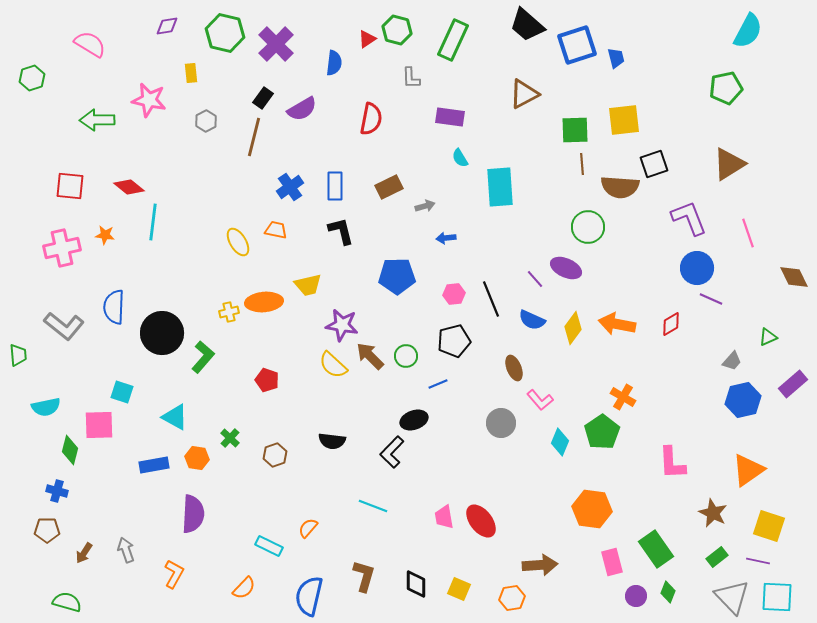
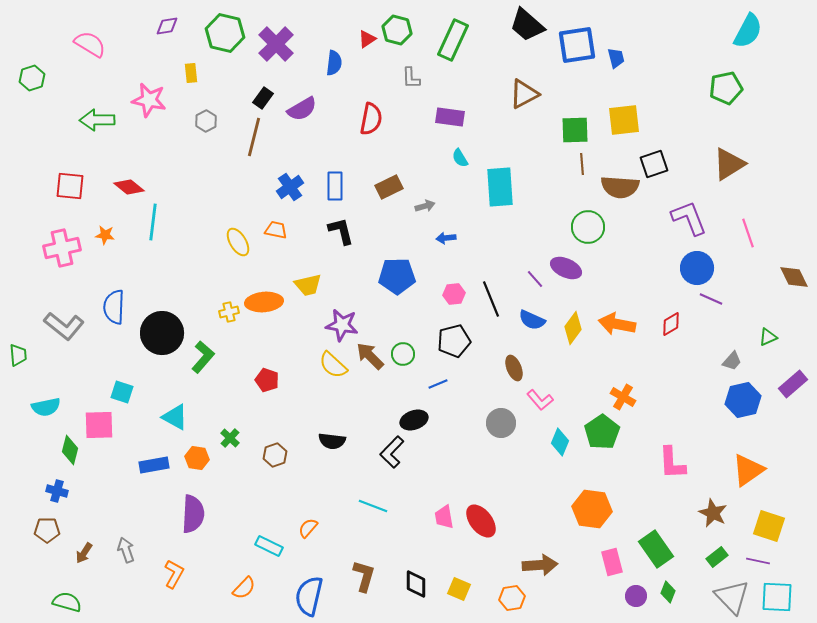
blue square at (577, 45): rotated 9 degrees clockwise
green circle at (406, 356): moved 3 px left, 2 px up
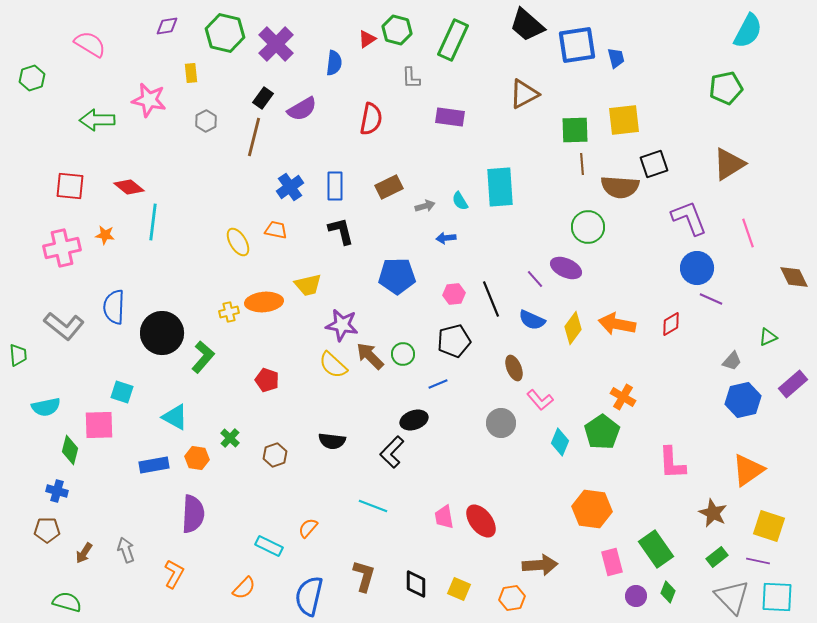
cyan semicircle at (460, 158): moved 43 px down
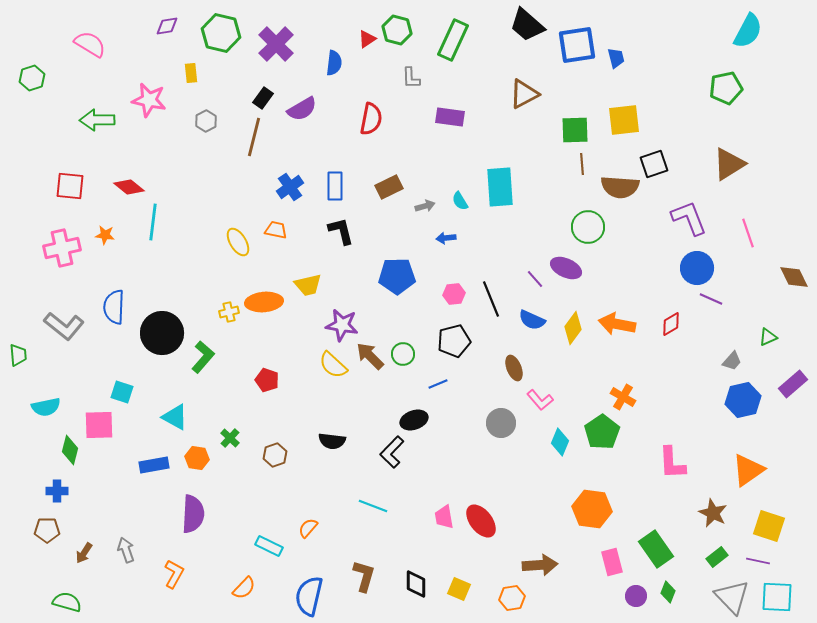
green hexagon at (225, 33): moved 4 px left
blue cross at (57, 491): rotated 15 degrees counterclockwise
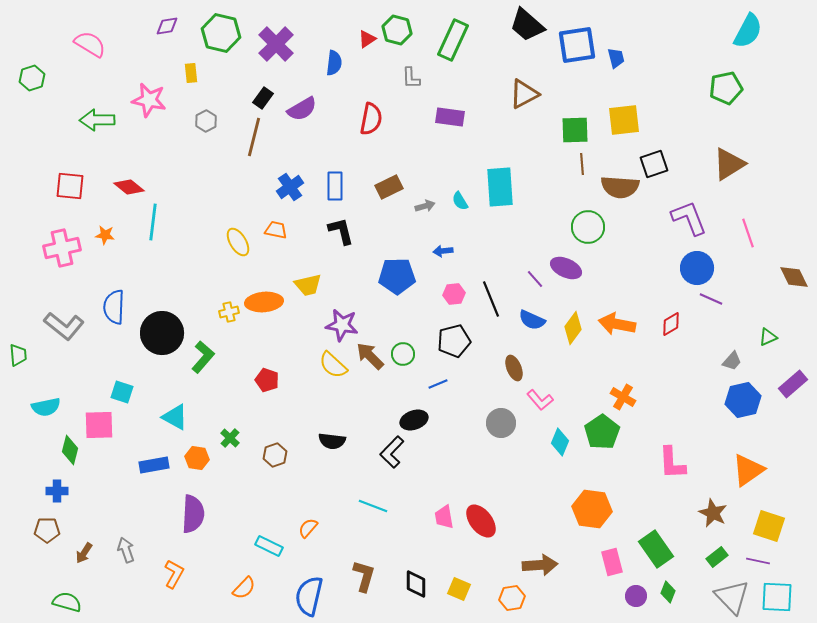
blue arrow at (446, 238): moved 3 px left, 13 px down
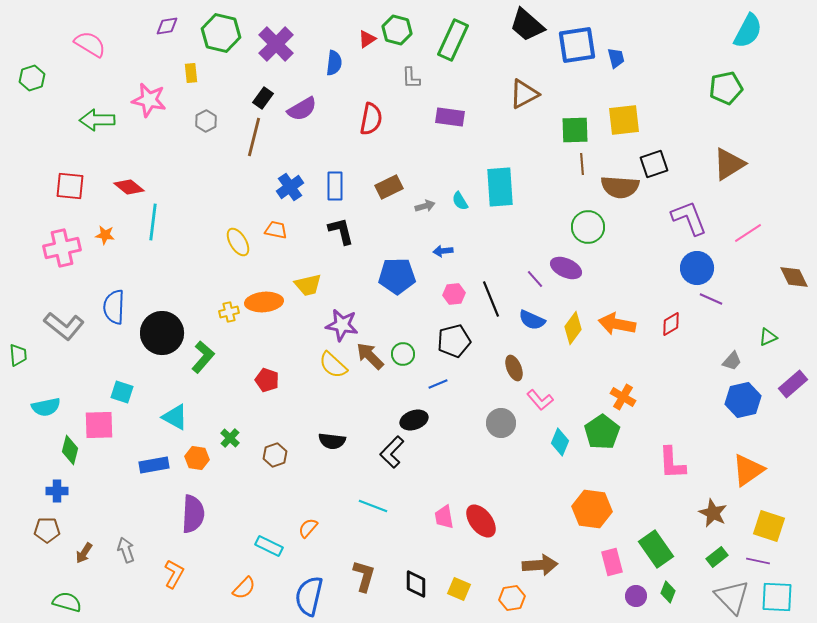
pink line at (748, 233): rotated 76 degrees clockwise
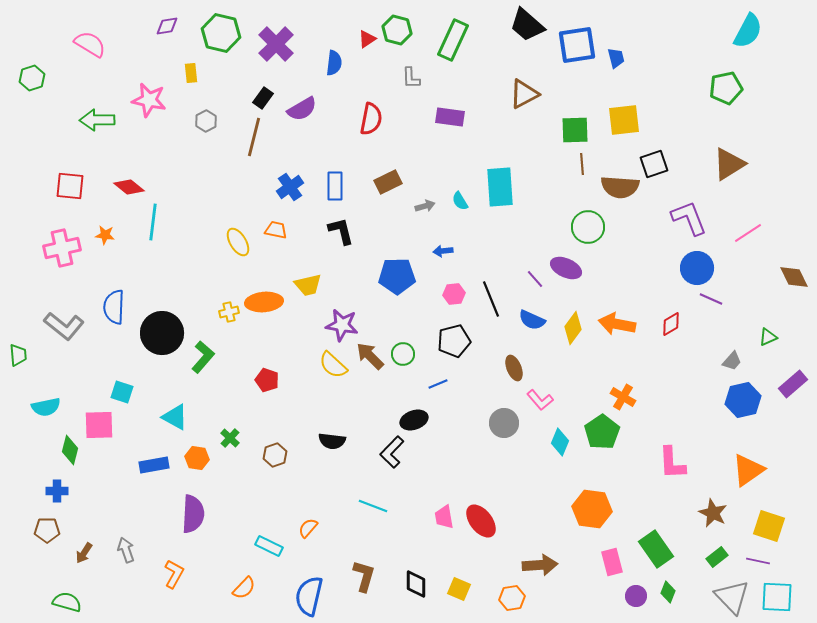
brown rectangle at (389, 187): moved 1 px left, 5 px up
gray circle at (501, 423): moved 3 px right
